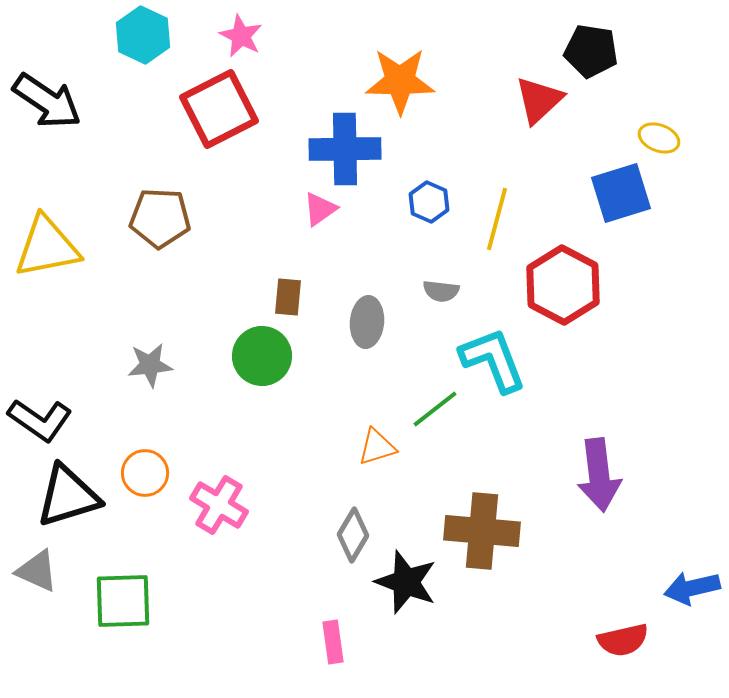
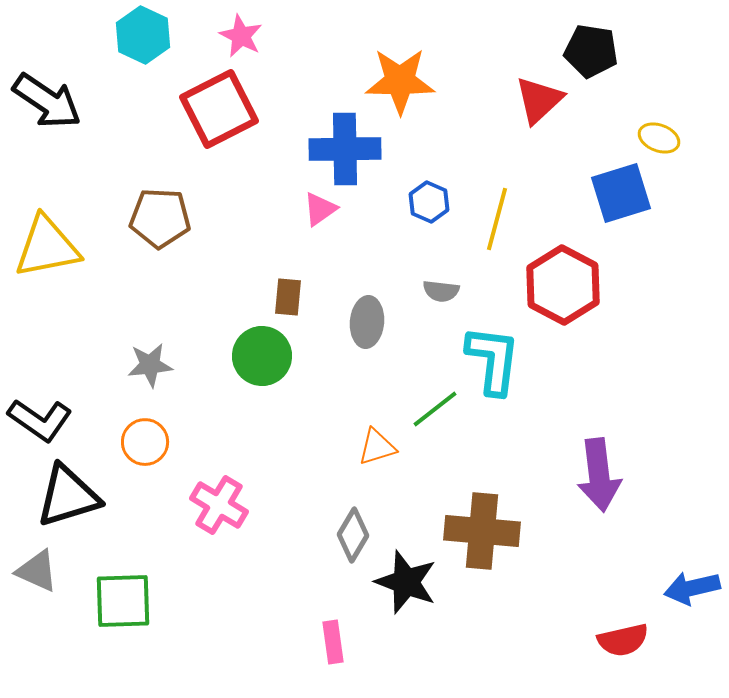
cyan L-shape: rotated 28 degrees clockwise
orange circle: moved 31 px up
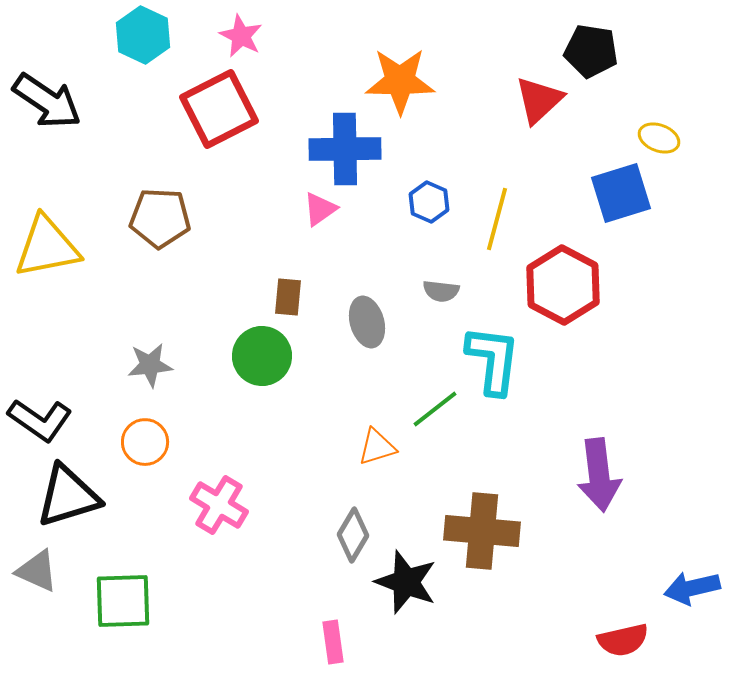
gray ellipse: rotated 21 degrees counterclockwise
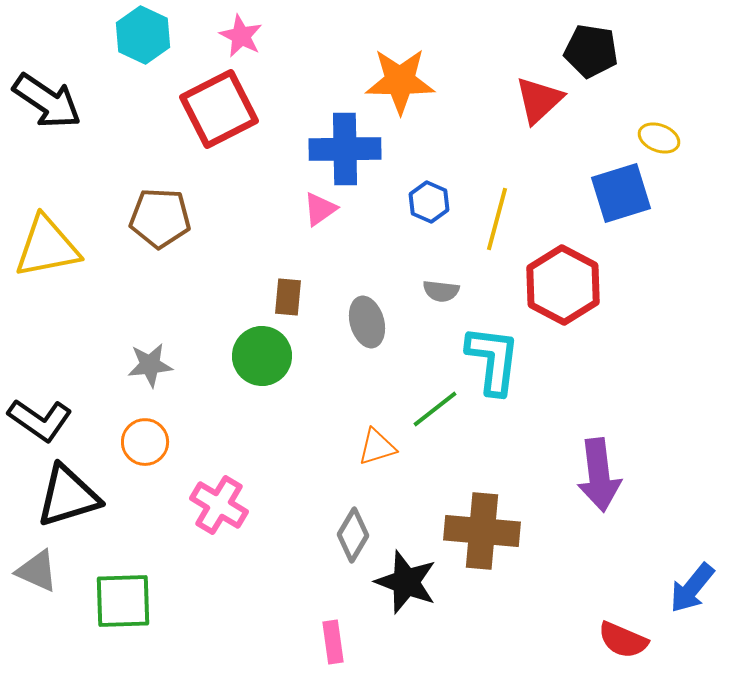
blue arrow: rotated 38 degrees counterclockwise
red semicircle: rotated 36 degrees clockwise
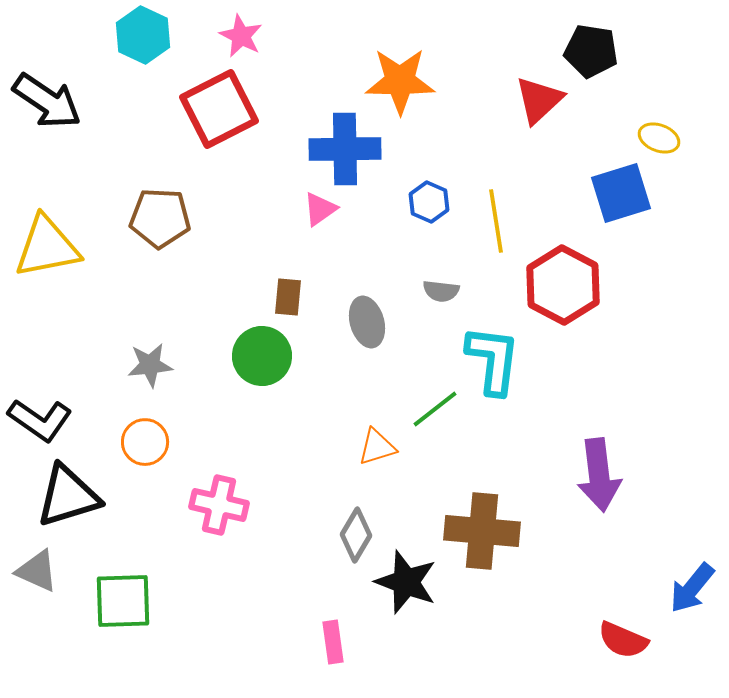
yellow line: moved 1 px left, 2 px down; rotated 24 degrees counterclockwise
pink cross: rotated 18 degrees counterclockwise
gray diamond: moved 3 px right
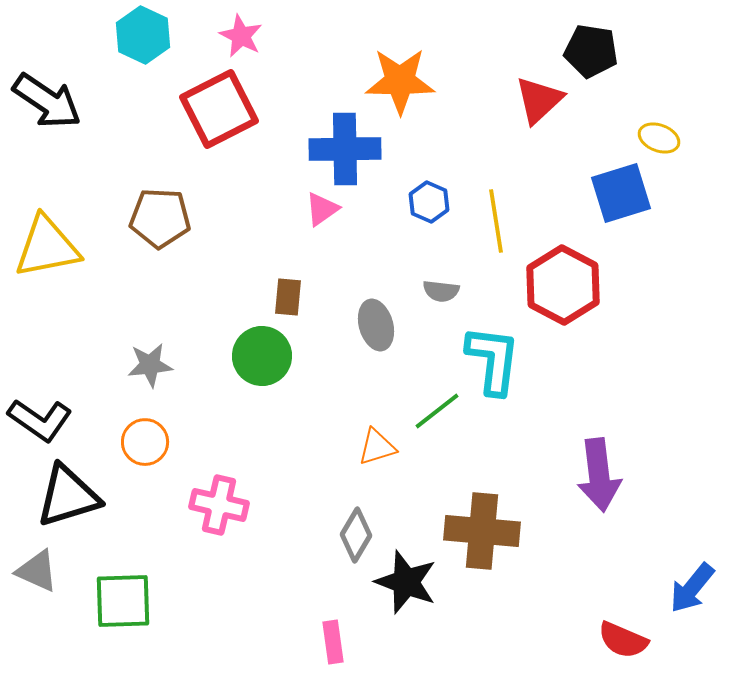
pink triangle: moved 2 px right
gray ellipse: moved 9 px right, 3 px down
green line: moved 2 px right, 2 px down
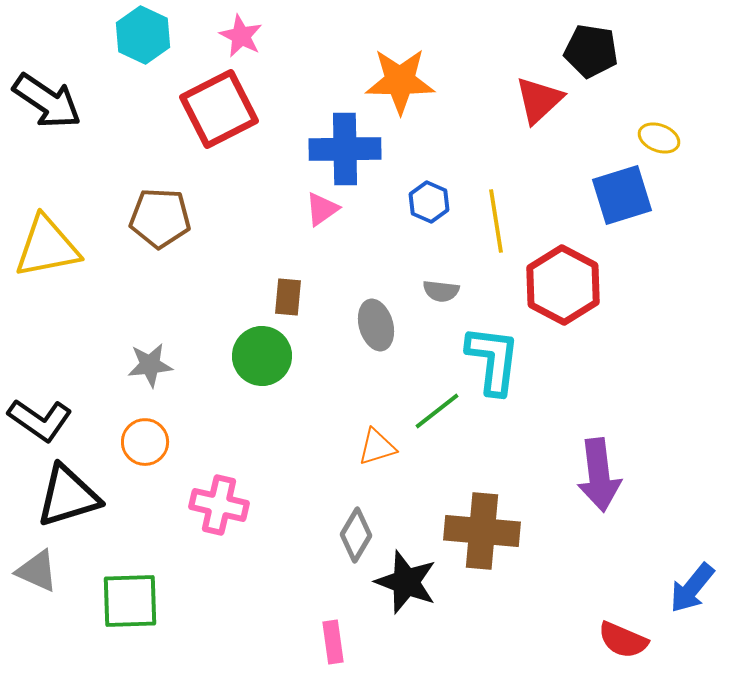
blue square: moved 1 px right, 2 px down
green square: moved 7 px right
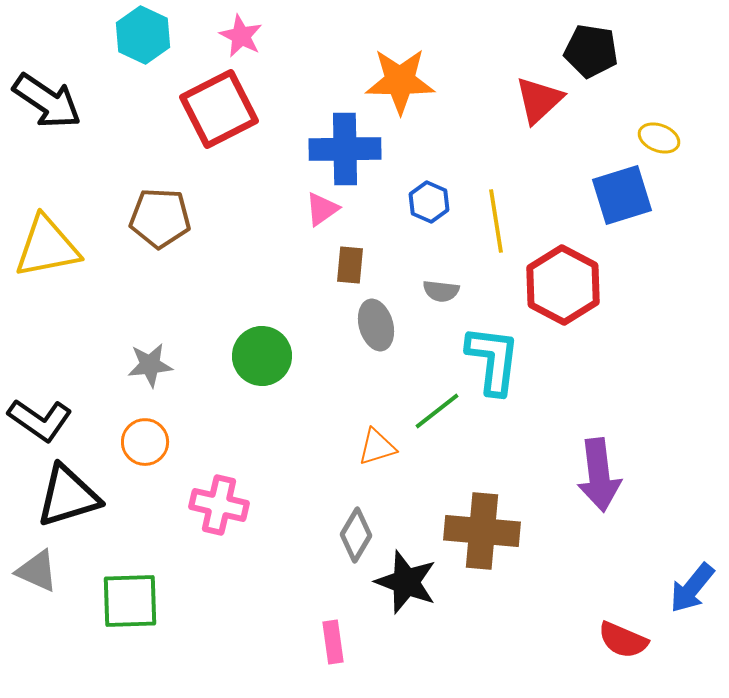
brown rectangle: moved 62 px right, 32 px up
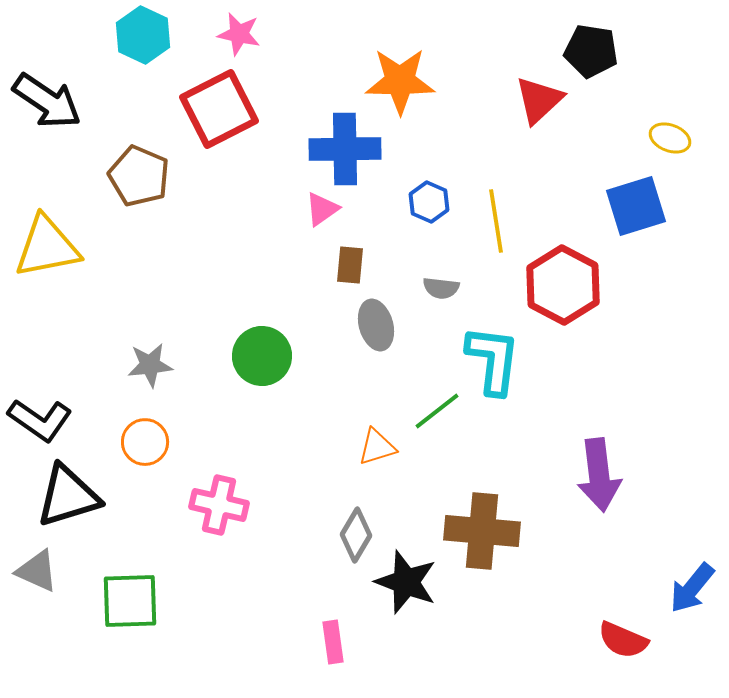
pink star: moved 2 px left, 2 px up; rotated 15 degrees counterclockwise
yellow ellipse: moved 11 px right
blue square: moved 14 px right, 11 px down
brown pentagon: moved 21 px left, 42 px up; rotated 20 degrees clockwise
gray semicircle: moved 3 px up
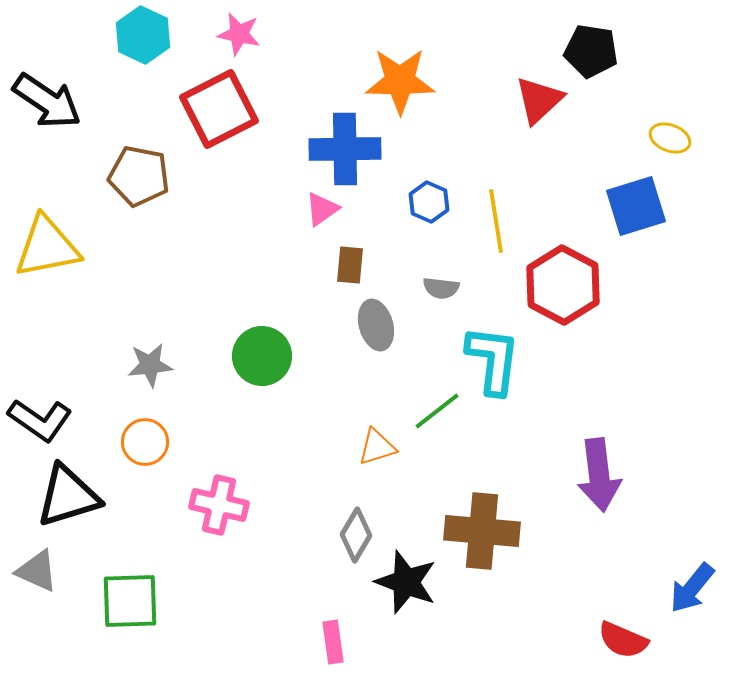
brown pentagon: rotated 12 degrees counterclockwise
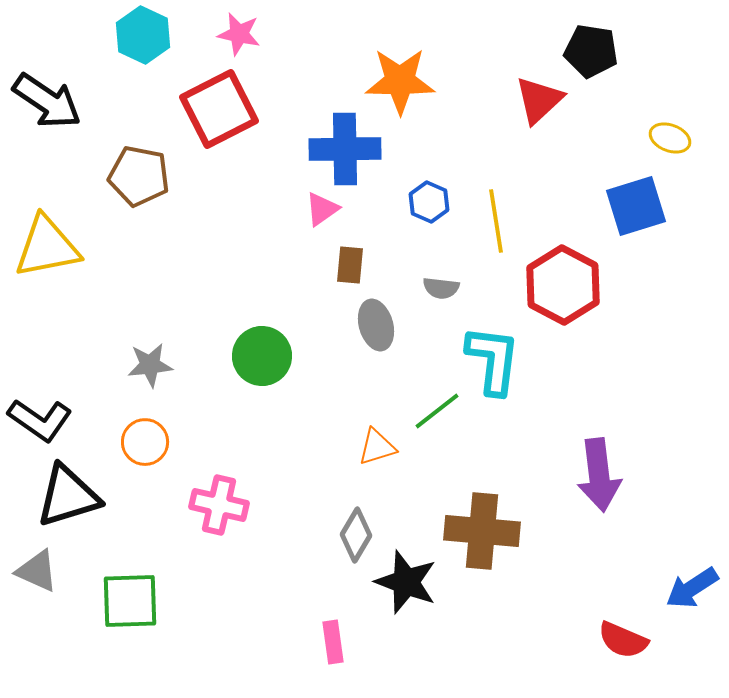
blue arrow: rotated 18 degrees clockwise
